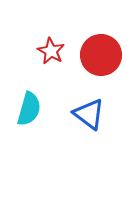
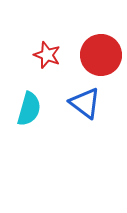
red star: moved 4 px left, 4 px down; rotated 8 degrees counterclockwise
blue triangle: moved 4 px left, 11 px up
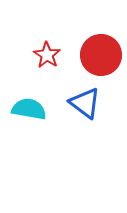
red star: rotated 12 degrees clockwise
cyan semicircle: rotated 96 degrees counterclockwise
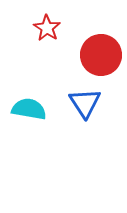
red star: moved 27 px up
blue triangle: rotated 20 degrees clockwise
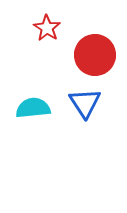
red circle: moved 6 px left
cyan semicircle: moved 4 px right, 1 px up; rotated 16 degrees counterclockwise
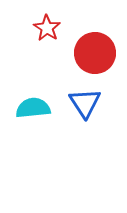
red circle: moved 2 px up
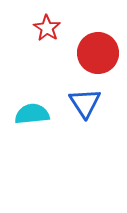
red circle: moved 3 px right
cyan semicircle: moved 1 px left, 6 px down
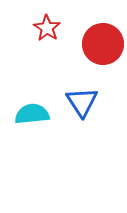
red circle: moved 5 px right, 9 px up
blue triangle: moved 3 px left, 1 px up
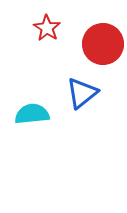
blue triangle: moved 9 px up; rotated 24 degrees clockwise
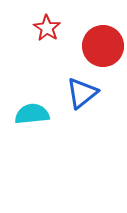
red circle: moved 2 px down
